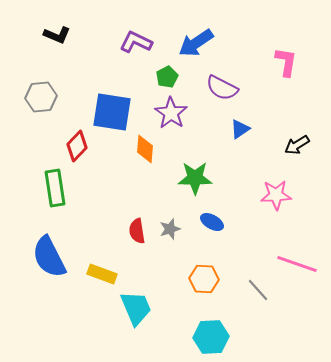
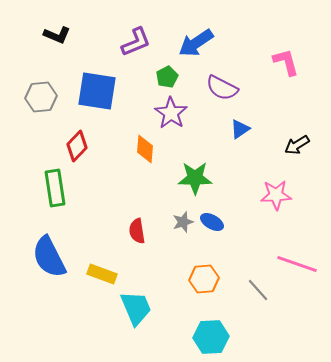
purple L-shape: rotated 132 degrees clockwise
pink L-shape: rotated 24 degrees counterclockwise
blue square: moved 15 px left, 21 px up
gray star: moved 13 px right, 7 px up
orange hexagon: rotated 8 degrees counterclockwise
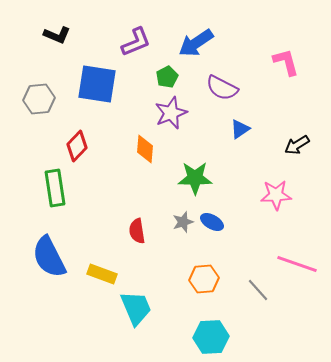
blue square: moved 7 px up
gray hexagon: moved 2 px left, 2 px down
purple star: rotated 16 degrees clockwise
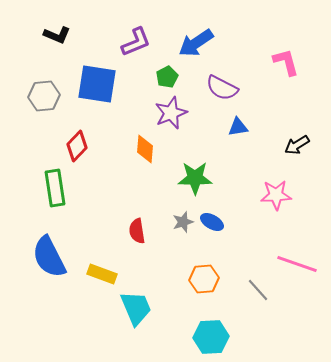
gray hexagon: moved 5 px right, 3 px up
blue triangle: moved 2 px left, 2 px up; rotated 25 degrees clockwise
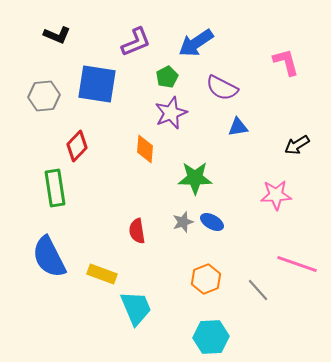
orange hexagon: moved 2 px right; rotated 16 degrees counterclockwise
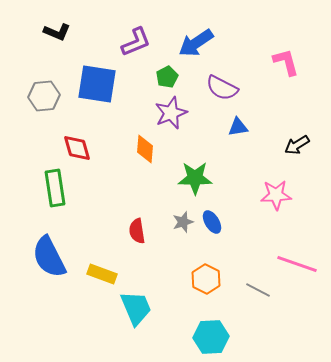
black L-shape: moved 3 px up
red diamond: moved 2 px down; rotated 60 degrees counterclockwise
blue ellipse: rotated 30 degrees clockwise
orange hexagon: rotated 12 degrees counterclockwise
gray line: rotated 20 degrees counterclockwise
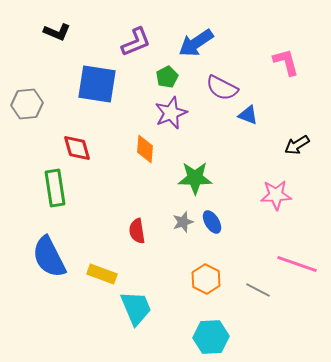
gray hexagon: moved 17 px left, 8 px down
blue triangle: moved 10 px right, 12 px up; rotated 30 degrees clockwise
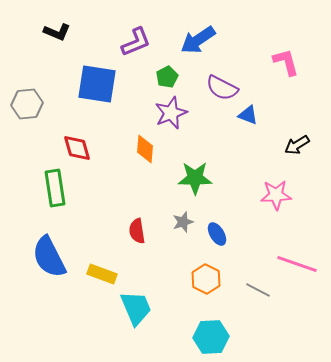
blue arrow: moved 2 px right, 3 px up
blue ellipse: moved 5 px right, 12 px down
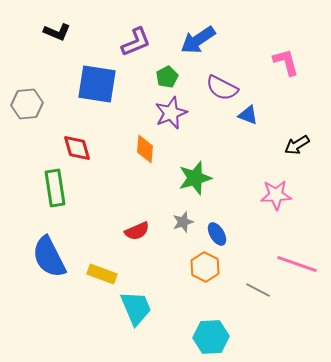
green star: rotated 16 degrees counterclockwise
red semicircle: rotated 105 degrees counterclockwise
orange hexagon: moved 1 px left, 12 px up
